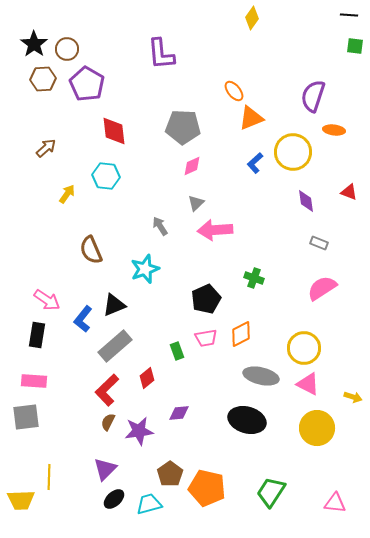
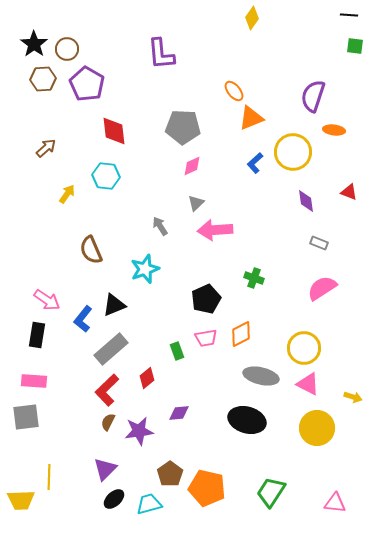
gray rectangle at (115, 346): moved 4 px left, 3 px down
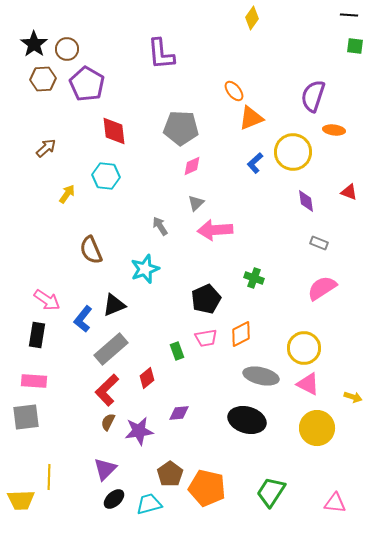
gray pentagon at (183, 127): moved 2 px left, 1 px down
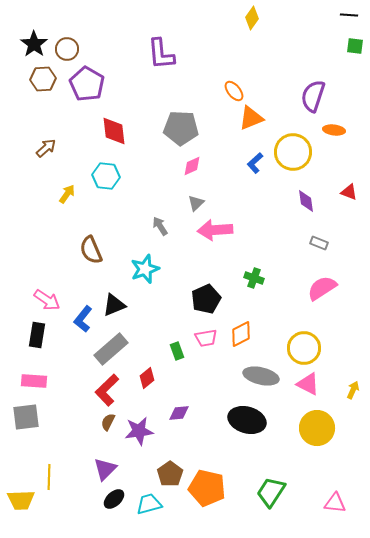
yellow arrow at (353, 397): moved 7 px up; rotated 84 degrees counterclockwise
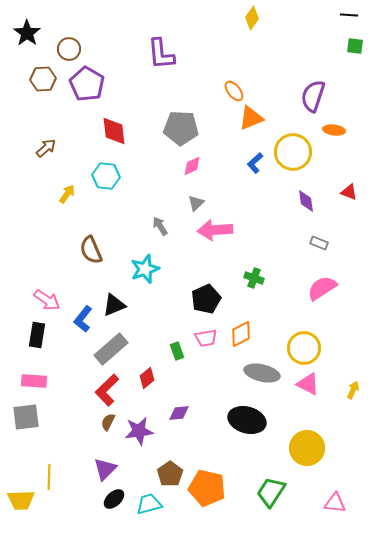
black star at (34, 44): moved 7 px left, 11 px up
brown circle at (67, 49): moved 2 px right
gray ellipse at (261, 376): moved 1 px right, 3 px up
yellow circle at (317, 428): moved 10 px left, 20 px down
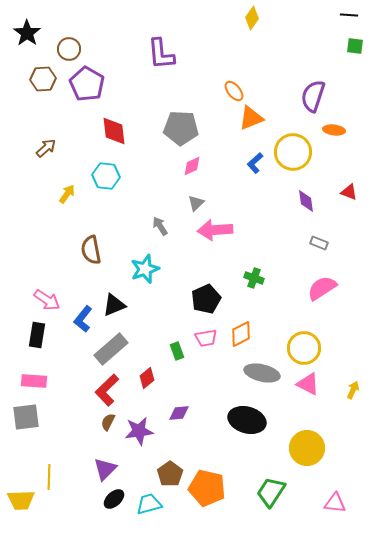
brown semicircle at (91, 250): rotated 12 degrees clockwise
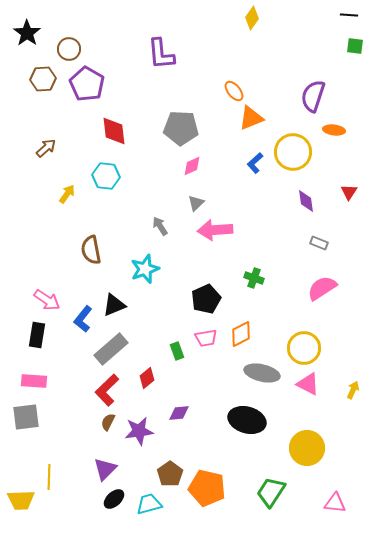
red triangle at (349, 192): rotated 42 degrees clockwise
